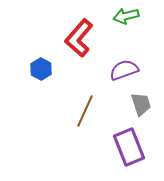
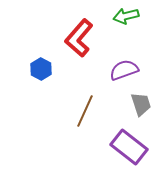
purple rectangle: rotated 30 degrees counterclockwise
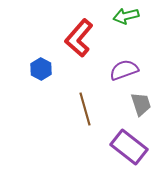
brown line: moved 2 px up; rotated 40 degrees counterclockwise
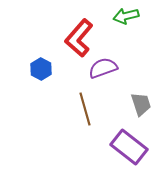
purple semicircle: moved 21 px left, 2 px up
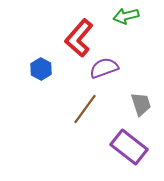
purple semicircle: moved 1 px right
brown line: rotated 52 degrees clockwise
